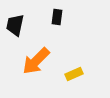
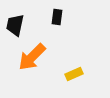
orange arrow: moved 4 px left, 4 px up
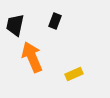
black rectangle: moved 2 px left, 4 px down; rotated 14 degrees clockwise
orange arrow: rotated 112 degrees clockwise
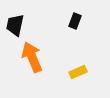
black rectangle: moved 20 px right
yellow rectangle: moved 4 px right, 2 px up
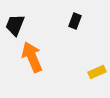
black trapezoid: rotated 10 degrees clockwise
yellow rectangle: moved 19 px right
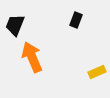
black rectangle: moved 1 px right, 1 px up
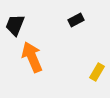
black rectangle: rotated 42 degrees clockwise
yellow rectangle: rotated 36 degrees counterclockwise
